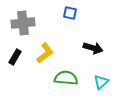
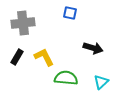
yellow L-shape: moved 1 px left, 4 px down; rotated 80 degrees counterclockwise
black rectangle: moved 2 px right
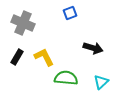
blue square: rotated 32 degrees counterclockwise
gray cross: rotated 30 degrees clockwise
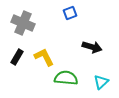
black arrow: moved 1 px left, 1 px up
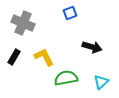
black rectangle: moved 3 px left
green semicircle: rotated 15 degrees counterclockwise
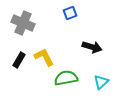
black rectangle: moved 5 px right, 3 px down
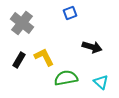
gray cross: moved 1 px left; rotated 15 degrees clockwise
cyan triangle: rotated 35 degrees counterclockwise
